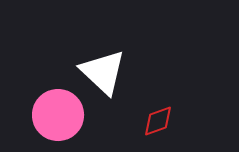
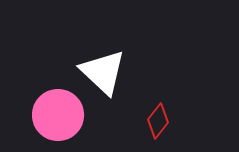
red diamond: rotated 32 degrees counterclockwise
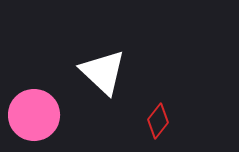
pink circle: moved 24 px left
